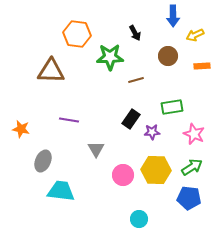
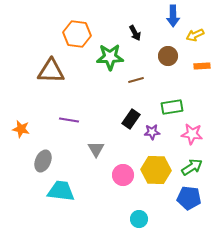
pink star: moved 2 px left; rotated 15 degrees counterclockwise
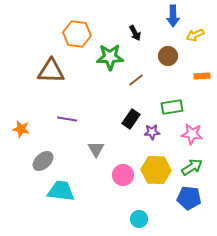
orange rectangle: moved 10 px down
brown line: rotated 21 degrees counterclockwise
purple line: moved 2 px left, 1 px up
gray ellipse: rotated 25 degrees clockwise
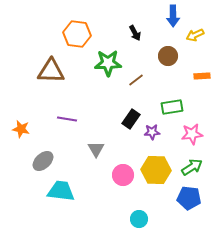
green star: moved 2 px left, 6 px down
pink star: rotated 15 degrees counterclockwise
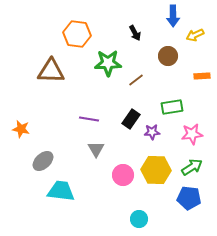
purple line: moved 22 px right
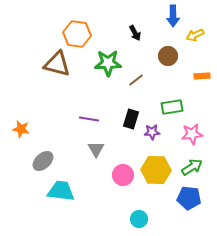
brown triangle: moved 6 px right, 7 px up; rotated 12 degrees clockwise
black rectangle: rotated 18 degrees counterclockwise
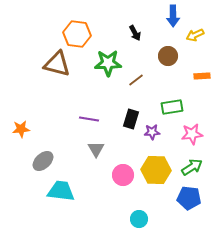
orange star: rotated 18 degrees counterclockwise
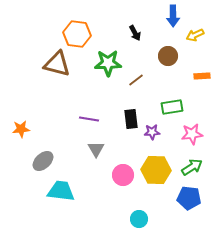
black rectangle: rotated 24 degrees counterclockwise
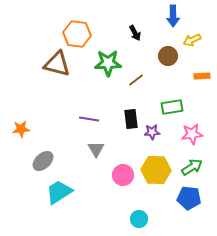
yellow arrow: moved 3 px left, 5 px down
cyan trapezoid: moved 2 px left, 1 px down; rotated 40 degrees counterclockwise
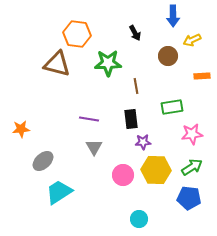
brown line: moved 6 px down; rotated 63 degrees counterclockwise
purple star: moved 9 px left, 10 px down
gray triangle: moved 2 px left, 2 px up
